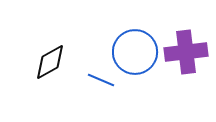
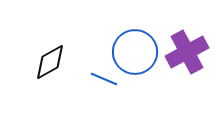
purple cross: moved 1 px right; rotated 21 degrees counterclockwise
blue line: moved 3 px right, 1 px up
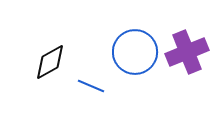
purple cross: rotated 6 degrees clockwise
blue line: moved 13 px left, 7 px down
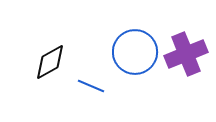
purple cross: moved 1 px left, 2 px down
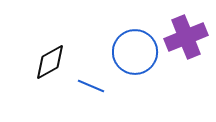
purple cross: moved 17 px up
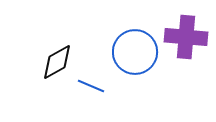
purple cross: rotated 27 degrees clockwise
black diamond: moved 7 px right
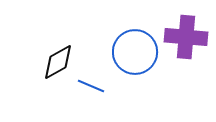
black diamond: moved 1 px right
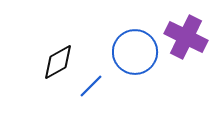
purple cross: rotated 21 degrees clockwise
blue line: rotated 68 degrees counterclockwise
